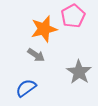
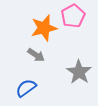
orange star: moved 1 px up
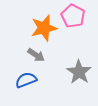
pink pentagon: rotated 15 degrees counterclockwise
blue semicircle: moved 8 px up; rotated 15 degrees clockwise
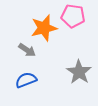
pink pentagon: rotated 20 degrees counterclockwise
gray arrow: moved 9 px left, 5 px up
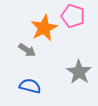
pink pentagon: rotated 10 degrees clockwise
orange star: rotated 12 degrees counterclockwise
blue semicircle: moved 4 px right, 6 px down; rotated 35 degrees clockwise
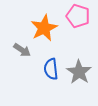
pink pentagon: moved 5 px right
gray arrow: moved 5 px left
blue semicircle: moved 21 px right, 17 px up; rotated 110 degrees counterclockwise
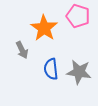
orange star: rotated 12 degrees counterclockwise
gray arrow: rotated 30 degrees clockwise
gray star: rotated 25 degrees counterclockwise
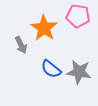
pink pentagon: rotated 10 degrees counterclockwise
gray arrow: moved 1 px left, 5 px up
blue semicircle: rotated 45 degrees counterclockwise
